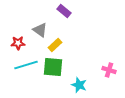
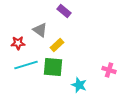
yellow rectangle: moved 2 px right
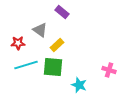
purple rectangle: moved 2 px left, 1 px down
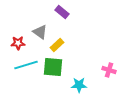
gray triangle: moved 2 px down
cyan star: rotated 21 degrees counterclockwise
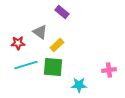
pink cross: rotated 24 degrees counterclockwise
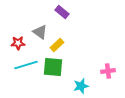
pink cross: moved 1 px left, 1 px down
cyan star: moved 2 px right, 1 px down; rotated 14 degrees counterclockwise
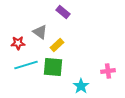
purple rectangle: moved 1 px right
cyan star: rotated 21 degrees counterclockwise
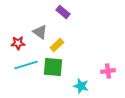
cyan star: rotated 21 degrees counterclockwise
